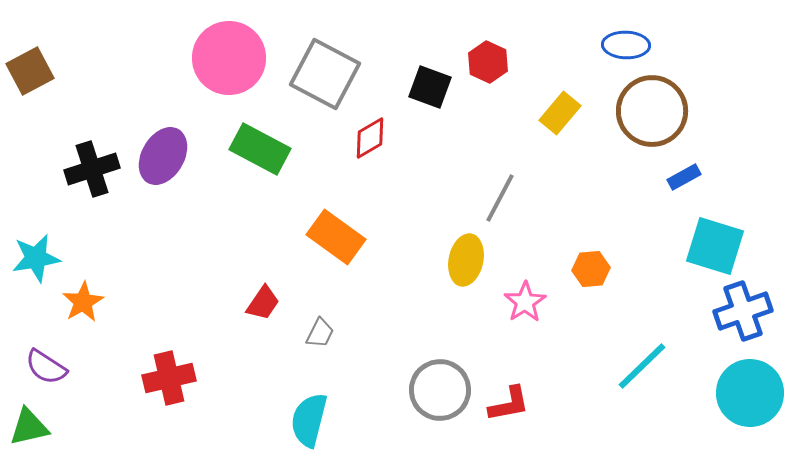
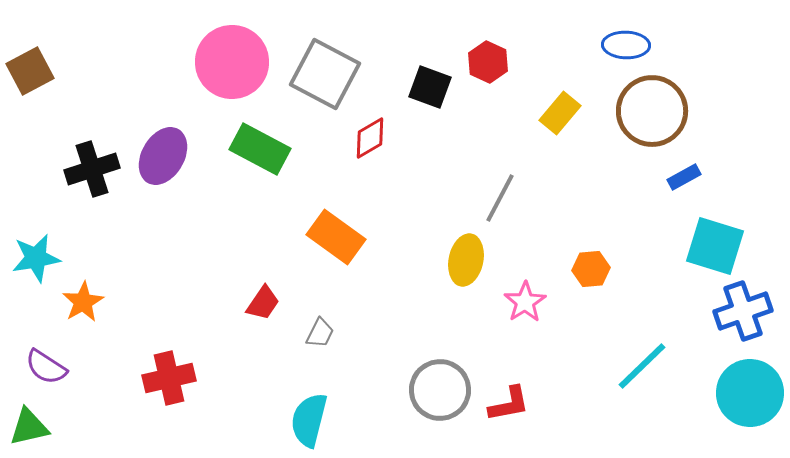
pink circle: moved 3 px right, 4 px down
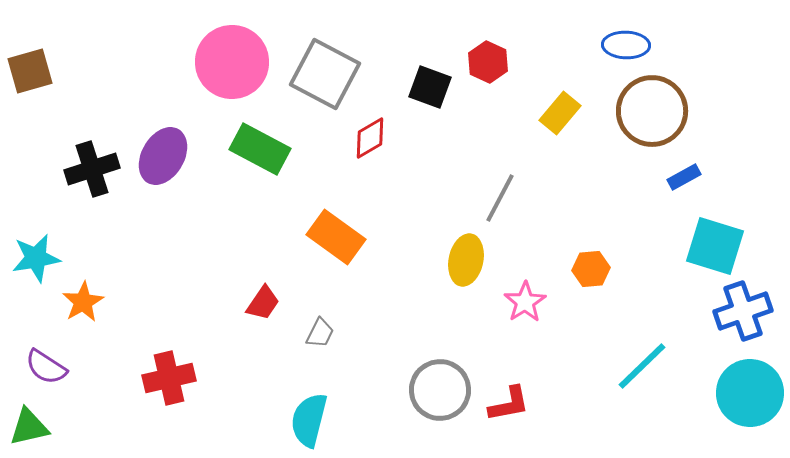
brown square: rotated 12 degrees clockwise
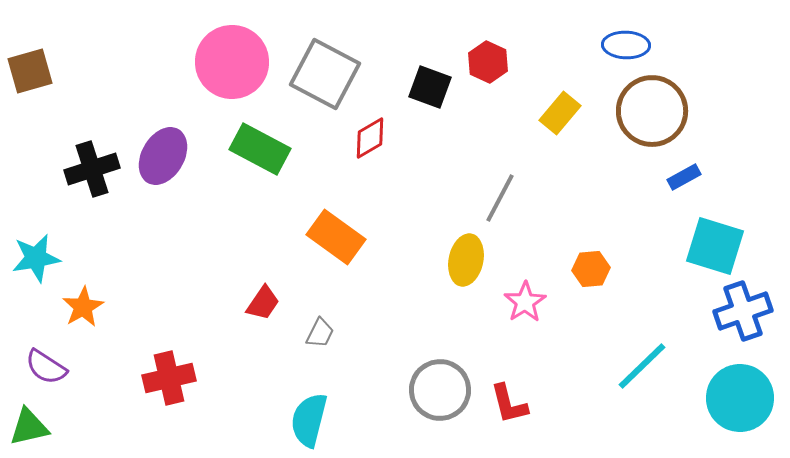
orange star: moved 5 px down
cyan circle: moved 10 px left, 5 px down
red L-shape: rotated 87 degrees clockwise
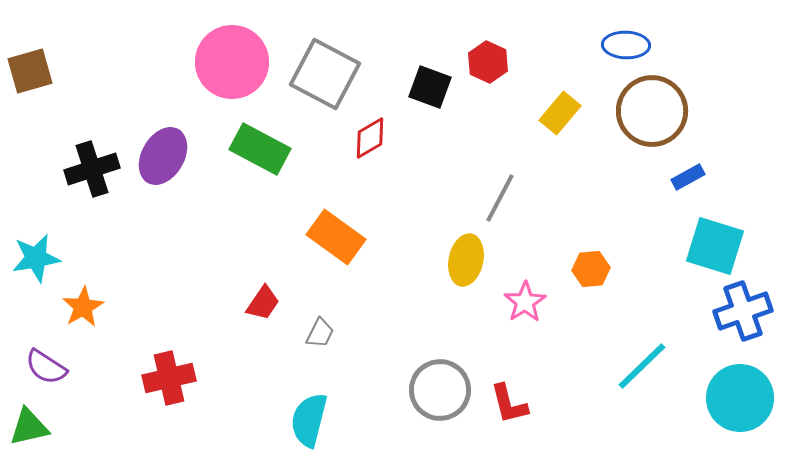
blue rectangle: moved 4 px right
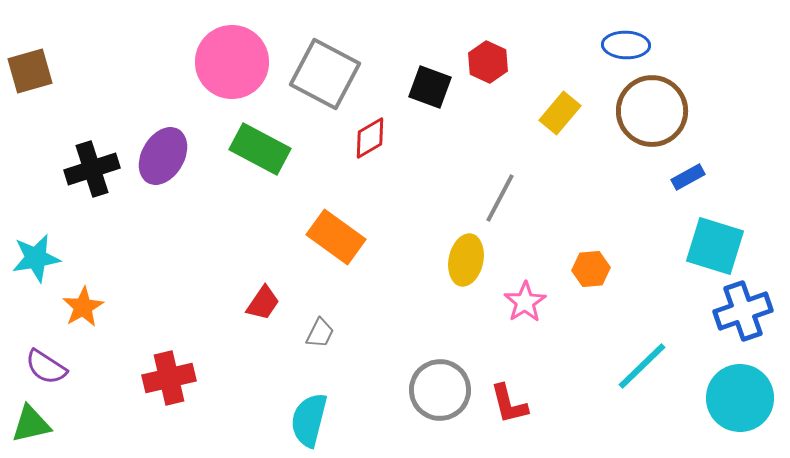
green triangle: moved 2 px right, 3 px up
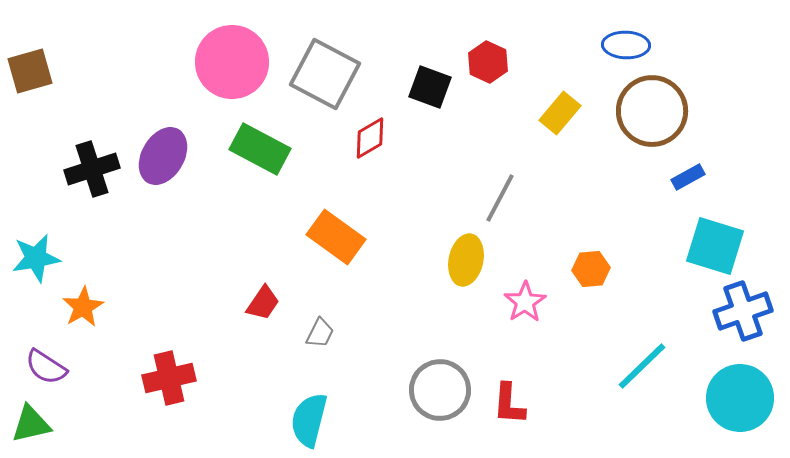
red L-shape: rotated 18 degrees clockwise
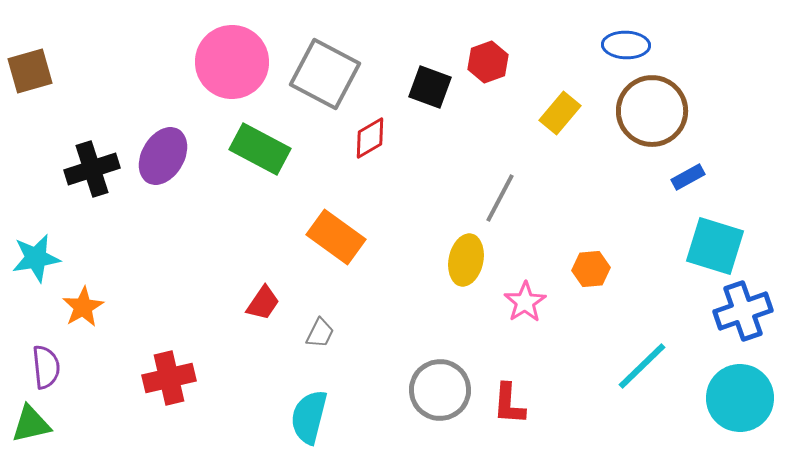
red hexagon: rotated 15 degrees clockwise
purple semicircle: rotated 129 degrees counterclockwise
cyan semicircle: moved 3 px up
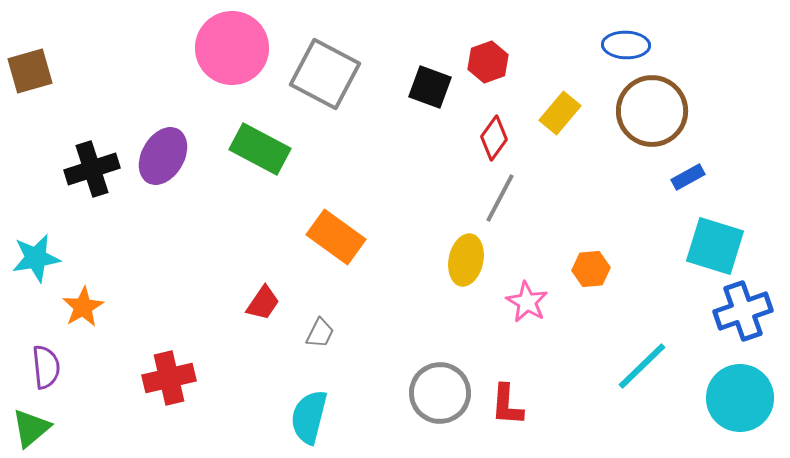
pink circle: moved 14 px up
red diamond: moved 124 px right; rotated 24 degrees counterclockwise
pink star: moved 2 px right; rotated 9 degrees counterclockwise
gray circle: moved 3 px down
red L-shape: moved 2 px left, 1 px down
green triangle: moved 4 px down; rotated 27 degrees counterclockwise
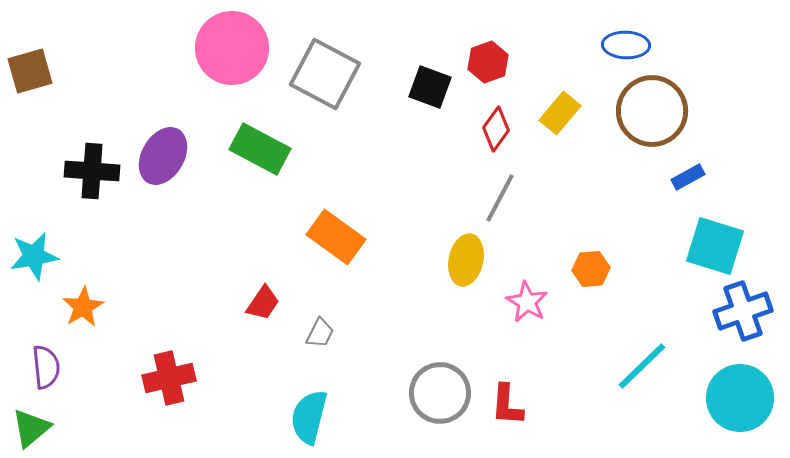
red diamond: moved 2 px right, 9 px up
black cross: moved 2 px down; rotated 22 degrees clockwise
cyan star: moved 2 px left, 2 px up
